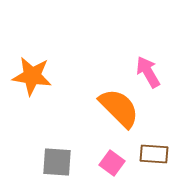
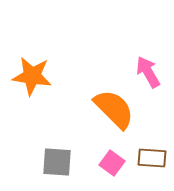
orange semicircle: moved 5 px left, 1 px down
brown rectangle: moved 2 px left, 4 px down
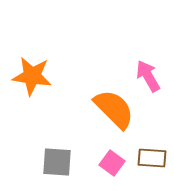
pink arrow: moved 4 px down
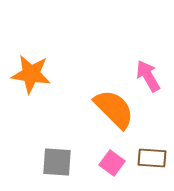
orange star: moved 1 px left, 2 px up
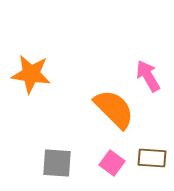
gray square: moved 1 px down
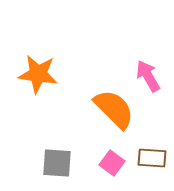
orange star: moved 7 px right
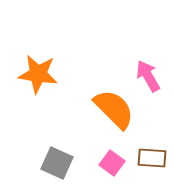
gray square: rotated 20 degrees clockwise
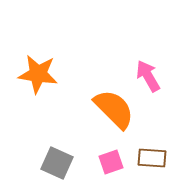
pink square: moved 1 px left, 1 px up; rotated 35 degrees clockwise
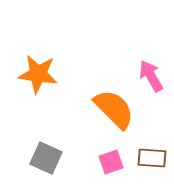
pink arrow: moved 3 px right
gray square: moved 11 px left, 5 px up
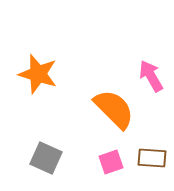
orange star: rotated 9 degrees clockwise
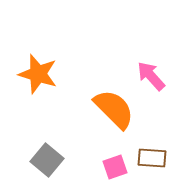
pink arrow: rotated 12 degrees counterclockwise
gray square: moved 1 px right, 2 px down; rotated 16 degrees clockwise
pink square: moved 4 px right, 5 px down
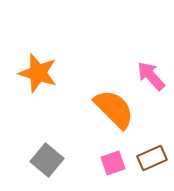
orange star: moved 1 px up
brown rectangle: rotated 28 degrees counterclockwise
pink square: moved 2 px left, 4 px up
